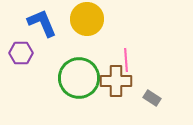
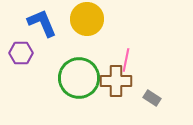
pink line: rotated 15 degrees clockwise
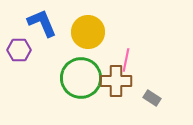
yellow circle: moved 1 px right, 13 px down
purple hexagon: moved 2 px left, 3 px up
green circle: moved 2 px right
